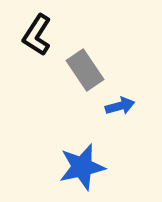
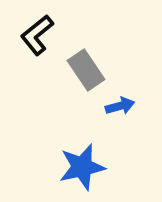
black L-shape: rotated 18 degrees clockwise
gray rectangle: moved 1 px right
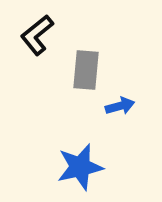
gray rectangle: rotated 39 degrees clockwise
blue star: moved 2 px left
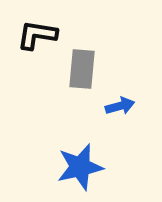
black L-shape: rotated 48 degrees clockwise
gray rectangle: moved 4 px left, 1 px up
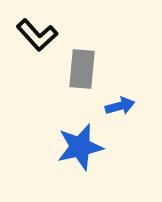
black L-shape: rotated 141 degrees counterclockwise
blue star: moved 20 px up
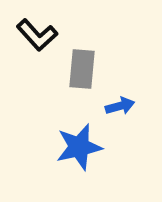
blue star: moved 1 px left
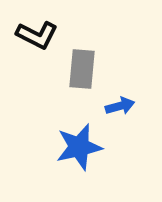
black L-shape: rotated 21 degrees counterclockwise
